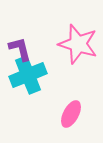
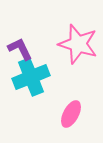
purple L-shape: rotated 12 degrees counterclockwise
cyan cross: moved 3 px right, 2 px down
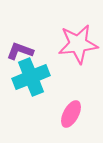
pink star: rotated 24 degrees counterclockwise
purple L-shape: moved 2 px down; rotated 44 degrees counterclockwise
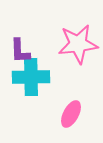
purple L-shape: rotated 112 degrees counterclockwise
cyan cross: rotated 21 degrees clockwise
